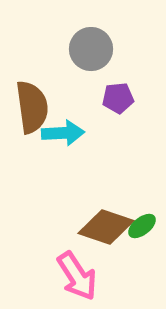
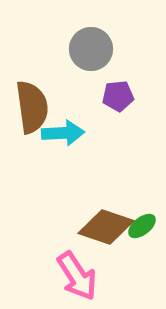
purple pentagon: moved 2 px up
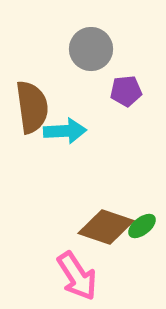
purple pentagon: moved 8 px right, 5 px up
cyan arrow: moved 2 px right, 2 px up
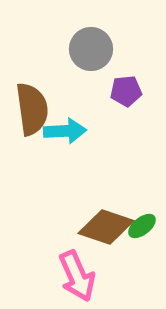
brown semicircle: moved 2 px down
pink arrow: rotated 9 degrees clockwise
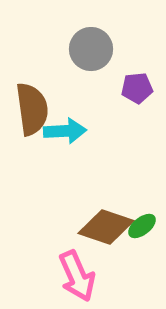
purple pentagon: moved 11 px right, 3 px up
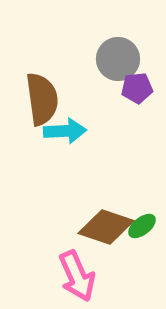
gray circle: moved 27 px right, 10 px down
brown semicircle: moved 10 px right, 10 px up
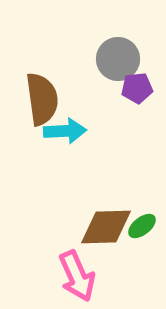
brown diamond: rotated 20 degrees counterclockwise
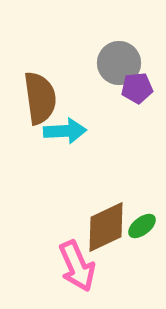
gray circle: moved 1 px right, 4 px down
brown semicircle: moved 2 px left, 1 px up
brown diamond: rotated 24 degrees counterclockwise
pink arrow: moved 10 px up
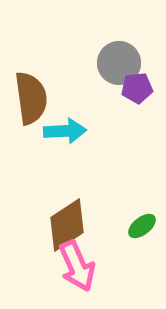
brown semicircle: moved 9 px left
brown diamond: moved 39 px left, 2 px up; rotated 8 degrees counterclockwise
